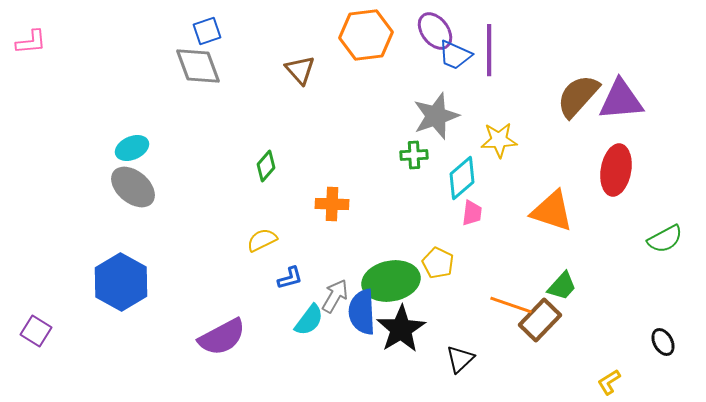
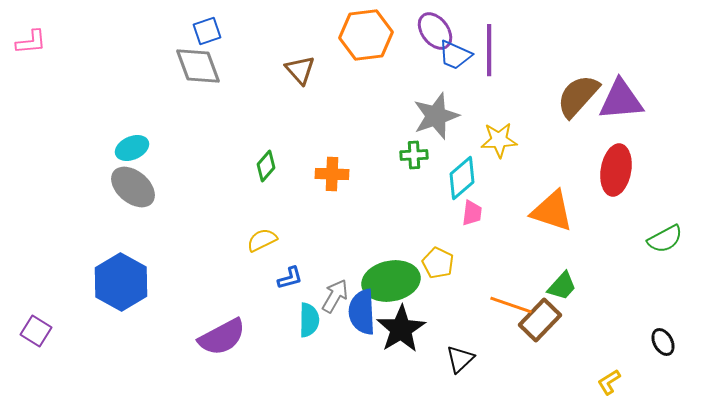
orange cross: moved 30 px up
cyan semicircle: rotated 36 degrees counterclockwise
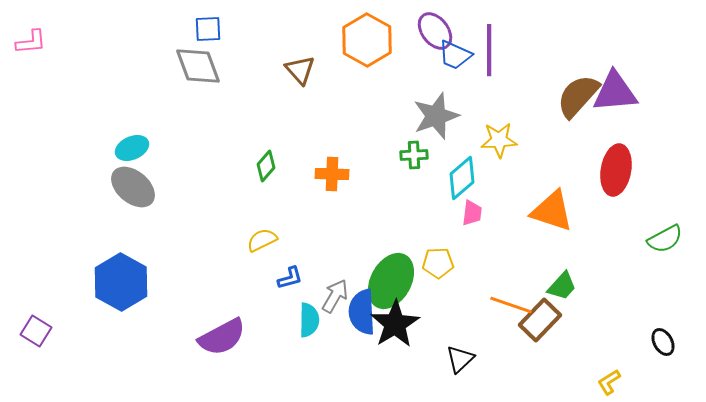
blue square: moved 1 px right, 2 px up; rotated 16 degrees clockwise
orange hexagon: moved 1 px right, 5 px down; rotated 24 degrees counterclockwise
purple triangle: moved 6 px left, 8 px up
yellow pentagon: rotated 28 degrees counterclockwise
green ellipse: rotated 50 degrees counterclockwise
black star: moved 6 px left, 5 px up
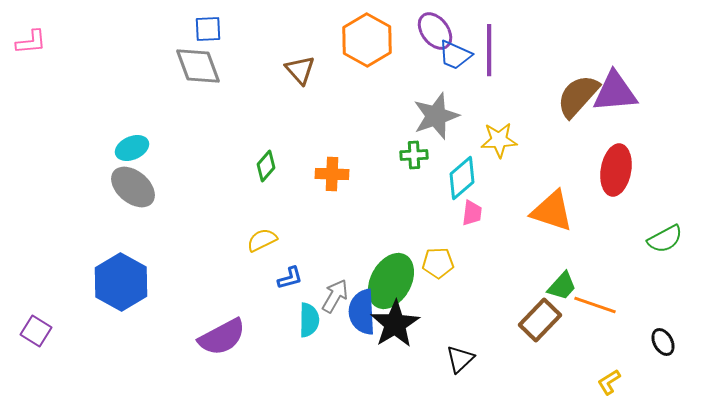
orange line: moved 84 px right
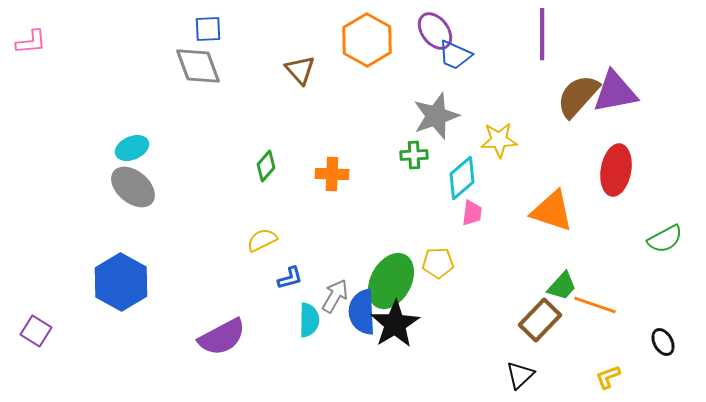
purple line: moved 53 px right, 16 px up
purple triangle: rotated 6 degrees counterclockwise
black triangle: moved 60 px right, 16 px down
yellow L-shape: moved 1 px left, 5 px up; rotated 12 degrees clockwise
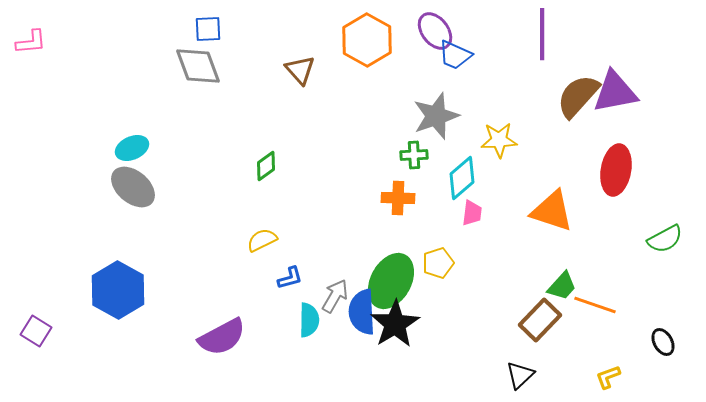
green diamond: rotated 12 degrees clockwise
orange cross: moved 66 px right, 24 px down
yellow pentagon: rotated 16 degrees counterclockwise
blue hexagon: moved 3 px left, 8 px down
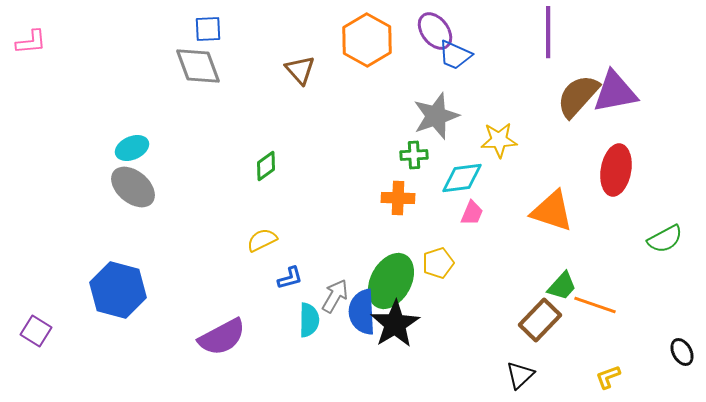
purple line: moved 6 px right, 2 px up
cyan diamond: rotated 33 degrees clockwise
pink trapezoid: rotated 16 degrees clockwise
blue hexagon: rotated 14 degrees counterclockwise
black ellipse: moved 19 px right, 10 px down
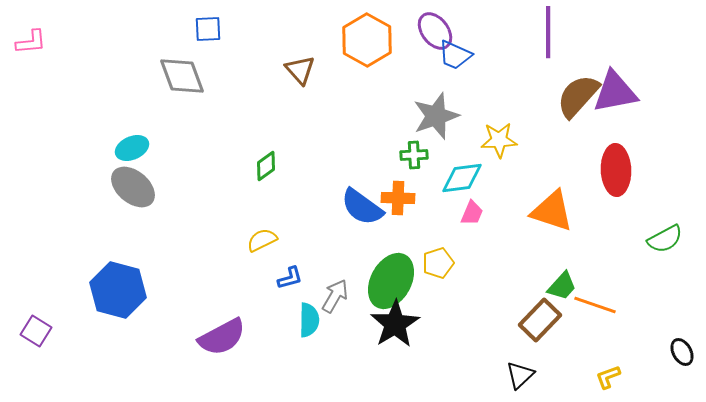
gray diamond: moved 16 px left, 10 px down
red ellipse: rotated 12 degrees counterclockwise
blue semicircle: moved 105 px up; rotated 51 degrees counterclockwise
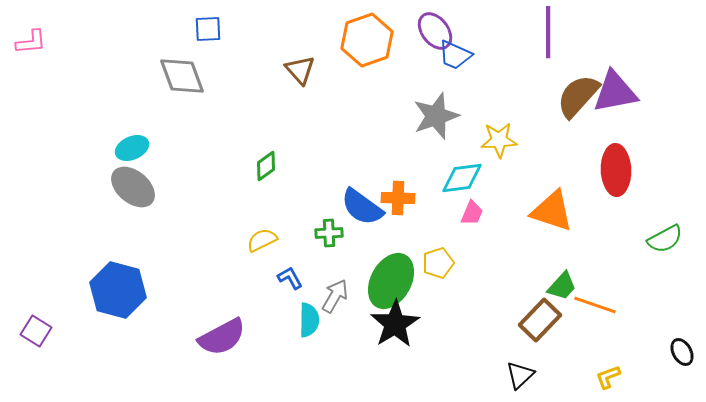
orange hexagon: rotated 12 degrees clockwise
green cross: moved 85 px left, 78 px down
blue L-shape: rotated 104 degrees counterclockwise
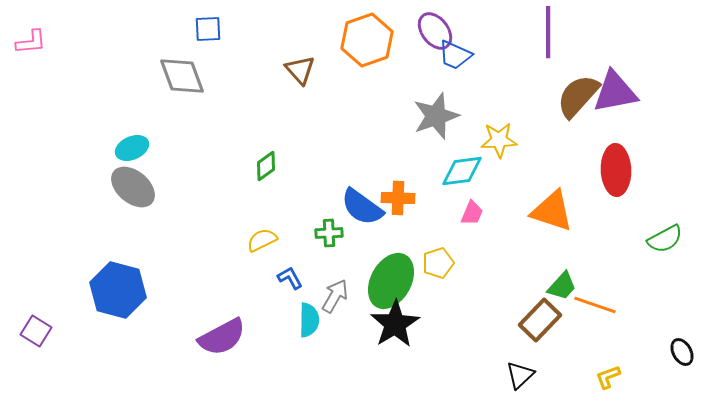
cyan diamond: moved 7 px up
